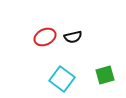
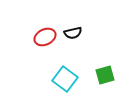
black semicircle: moved 4 px up
cyan square: moved 3 px right
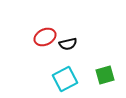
black semicircle: moved 5 px left, 11 px down
cyan square: rotated 25 degrees clockwise
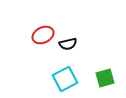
red ellipse: moved 2 px left, 2 px up
green square: moved 3 px down
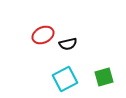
green square: moved 1 px left, 1 px up
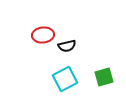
red ellipse: rotated 20 degrees clockwise
black semicircle: moved 1 px left, 2 px down
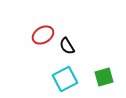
red ellipse: rotated 25 degrees counterclockwise
black semicircle: rotated 72 degrees clockwise
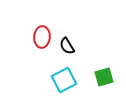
red ellipse: moved 1 px left, 2 px down; rotated 55 degrees counterclockwise
cyan square: moved 1 px left, 1 px down
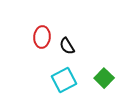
green square: moved 1 px down; rotated 30 degrees counterclockwise
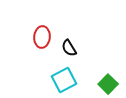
black semicircle: moved 2 px right, 2 px down
green square: moved 4 px right, 6 px down
